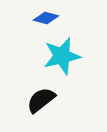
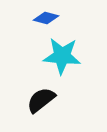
cyan star: rotated 18 degrees clockwise
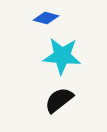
black semicircle: moved 18 px right
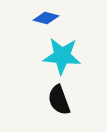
black semicircle: rotated 72 degrees counterclockwise
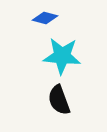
blue diamond: moved 1 px left
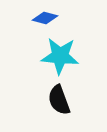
cyan star: moved 2 px left
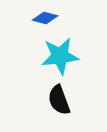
cyan star: rotated 12 degrees counterclockwise
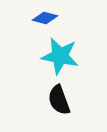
cyan star: rotated 18 degrees clockwise
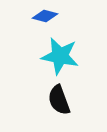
blue diamond: moved 2 px up
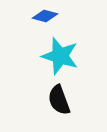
cyan star: rotated 6 degrees clockwise
